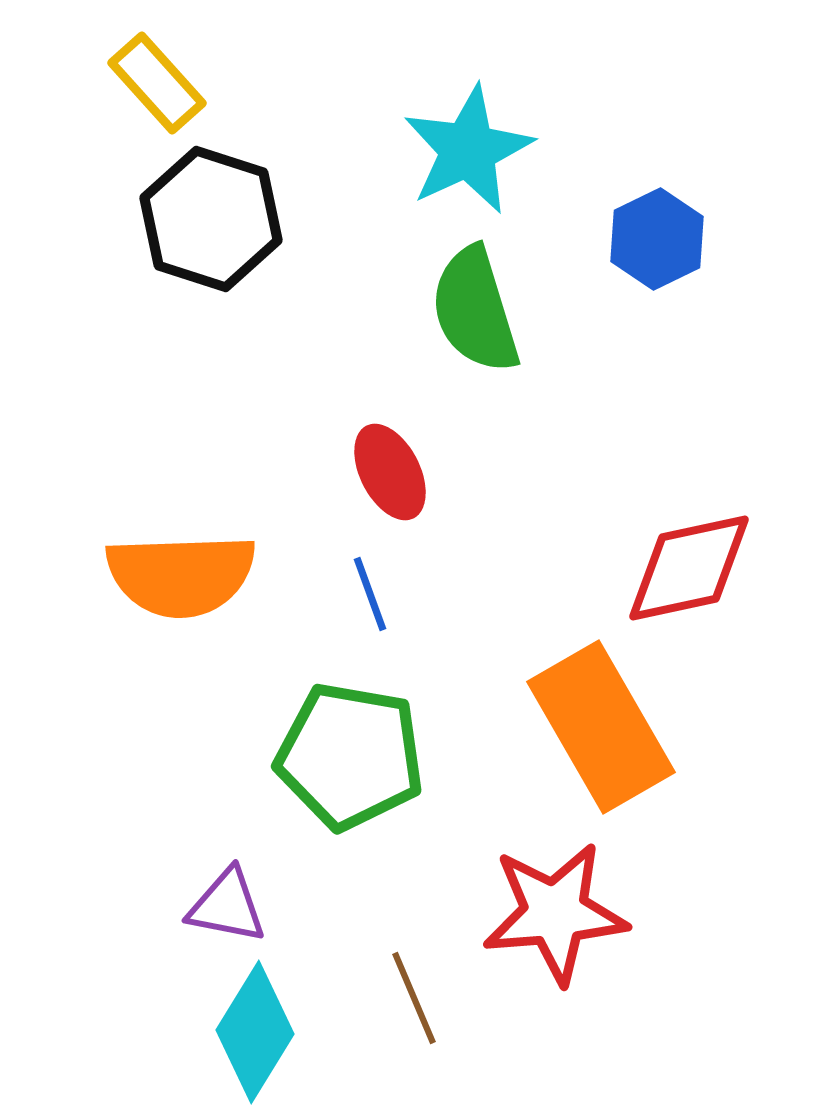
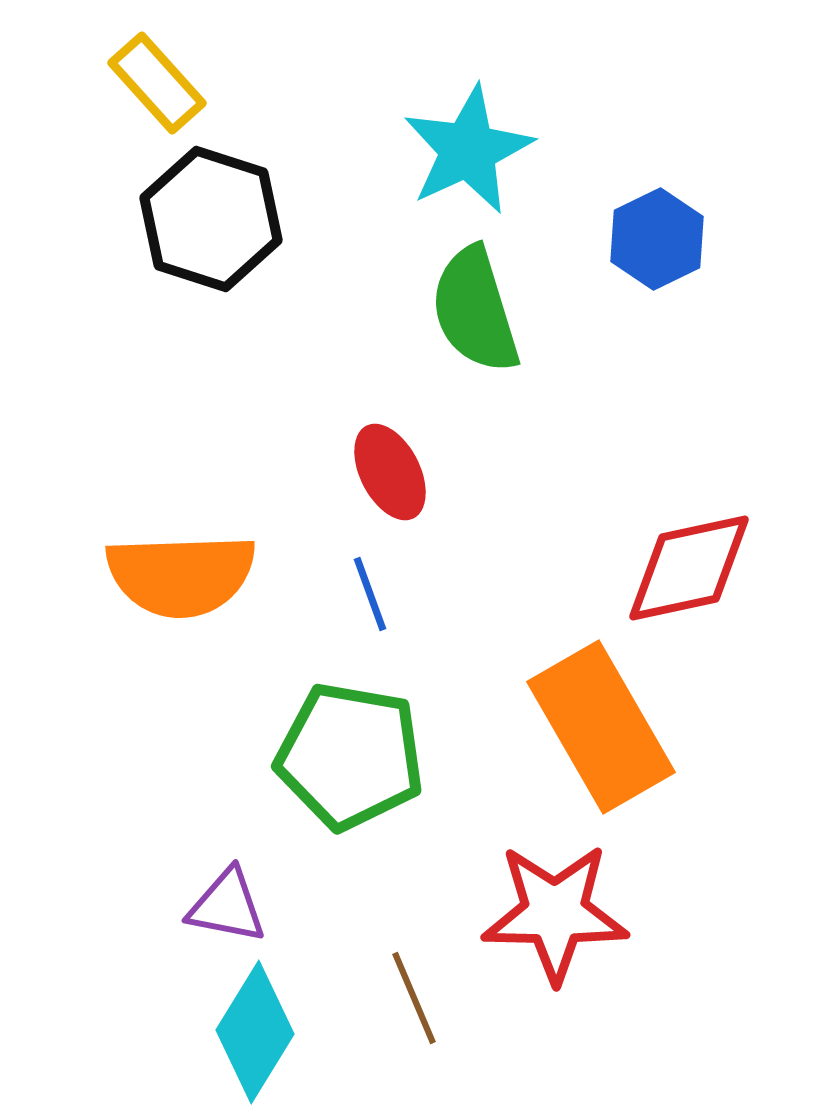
red star: rotated 6 degrees clockwise
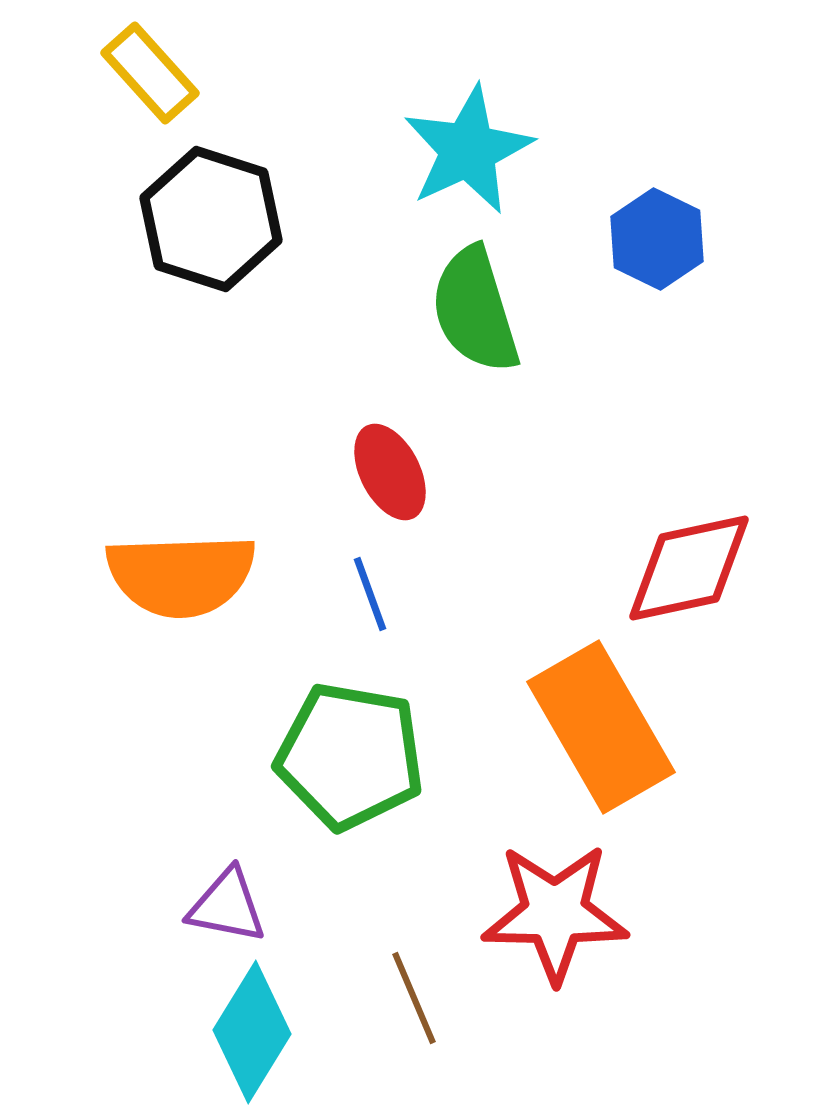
yellow rectangle: moved 7 px left, 10 px up
blue hexagon: rotated 8 degrees counterclockwise
cyan diamond: moved 3 px left
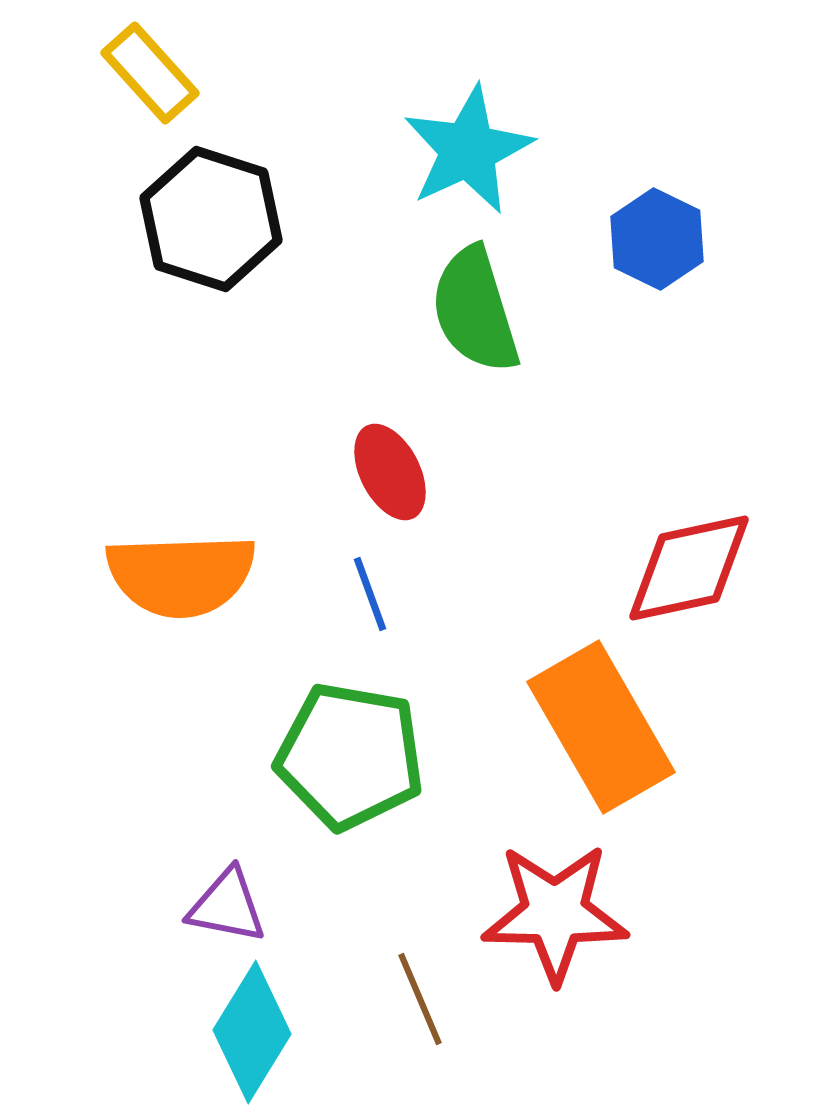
brown line: moved 6 px right, 1 px down
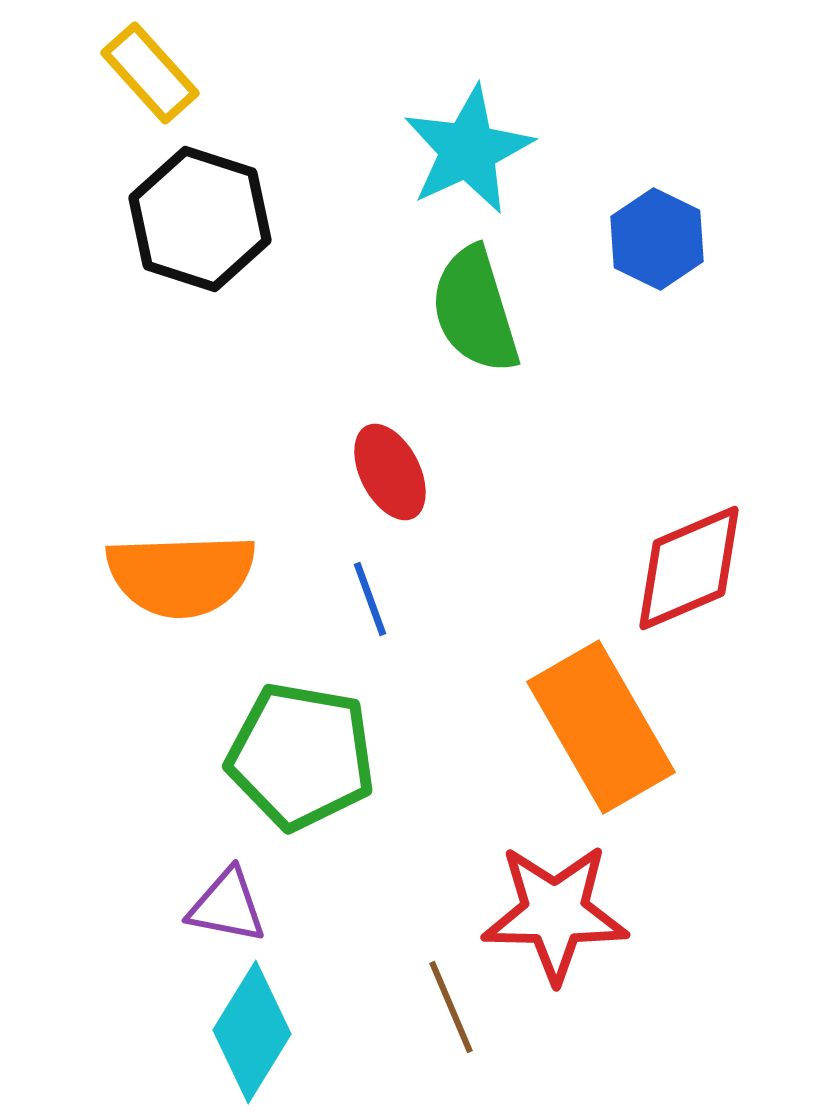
black hexagon: moved 11 px left
red diamond: rotated 11 degrees counterclockwise
blue line: moved 5 px down
green pentagon: moved 49 px left
brown line: moved 31 px right, 8 px down
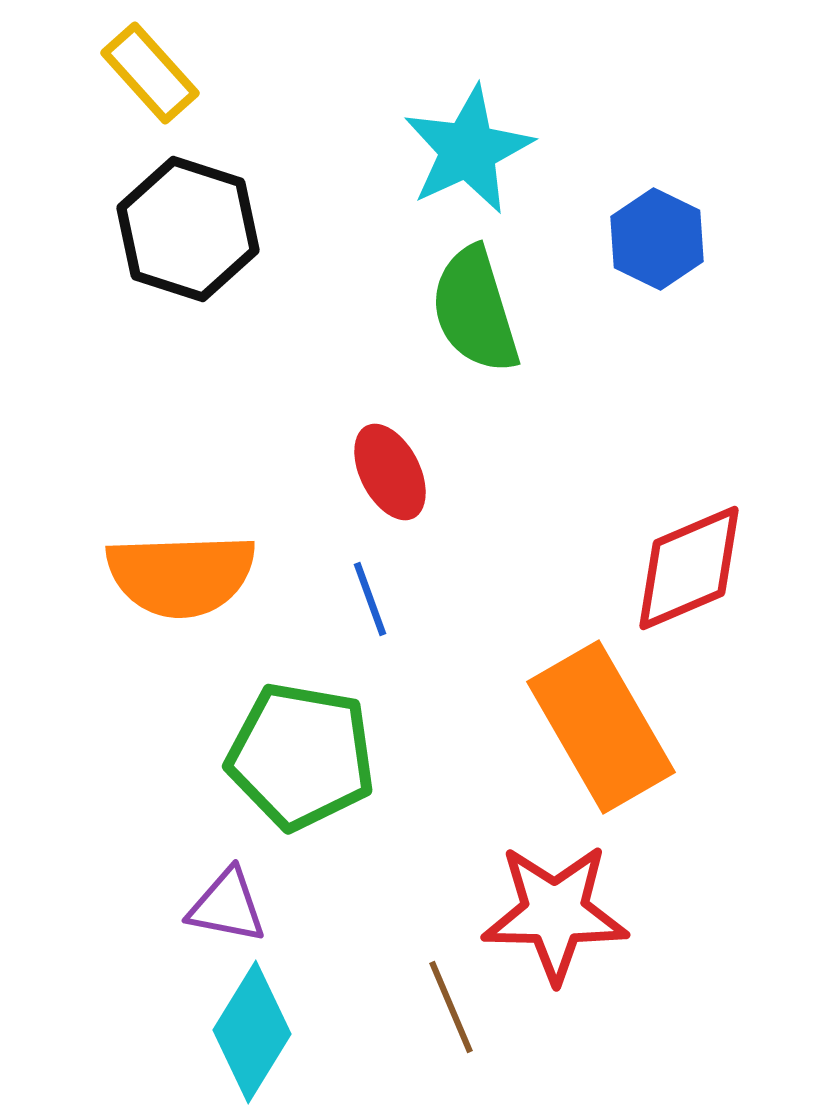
black hexagon: moved 12 px left, 10 px down
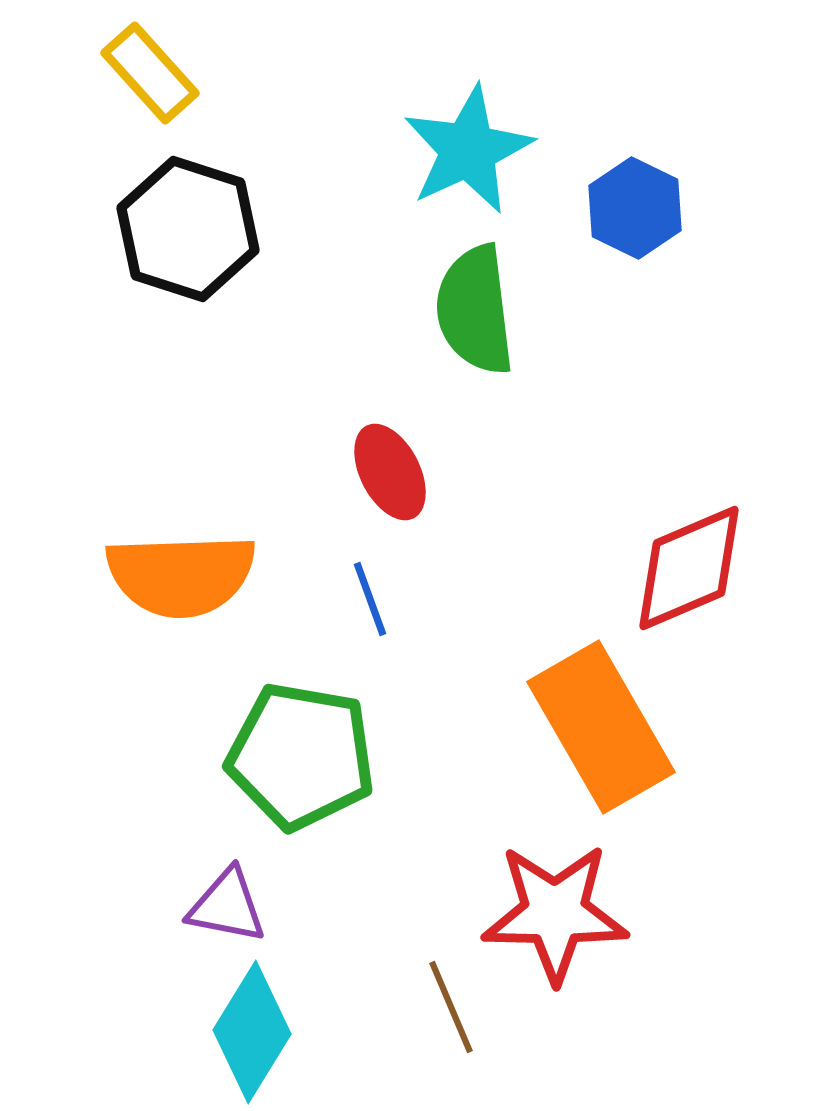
blue hexagon: moved 22 px left, 31 px up
green semicircle: rotated 10 degrees clockwise
